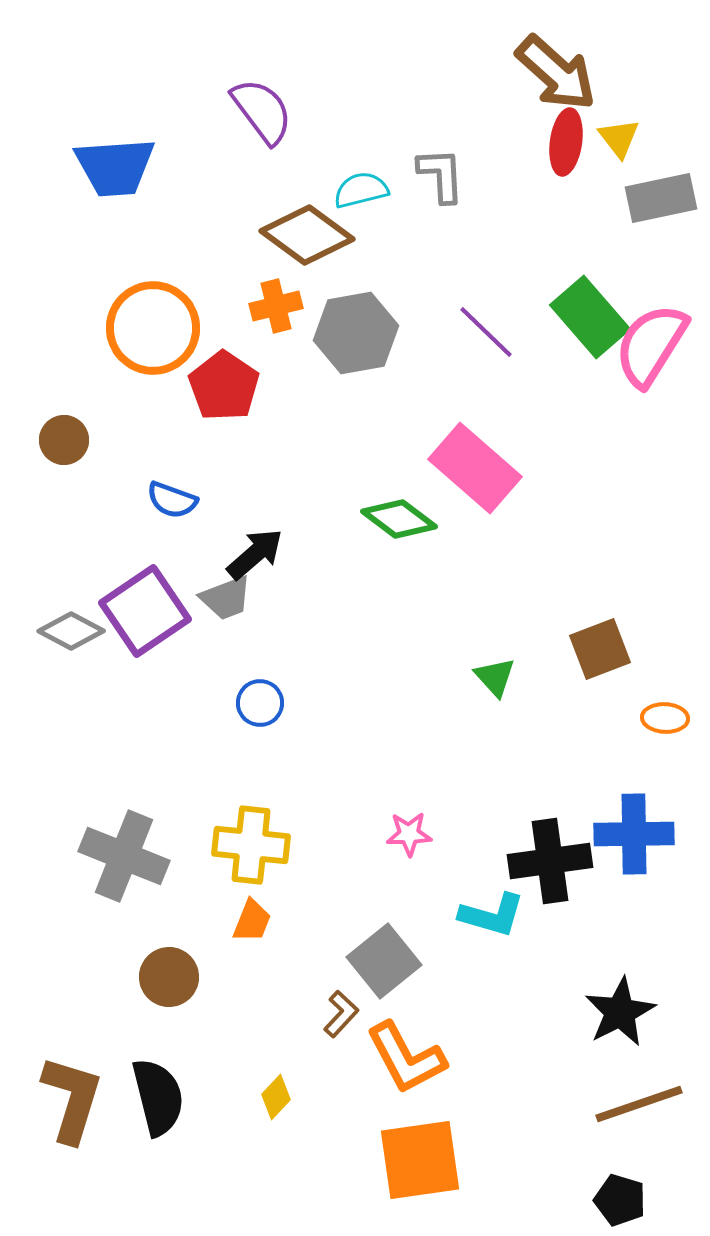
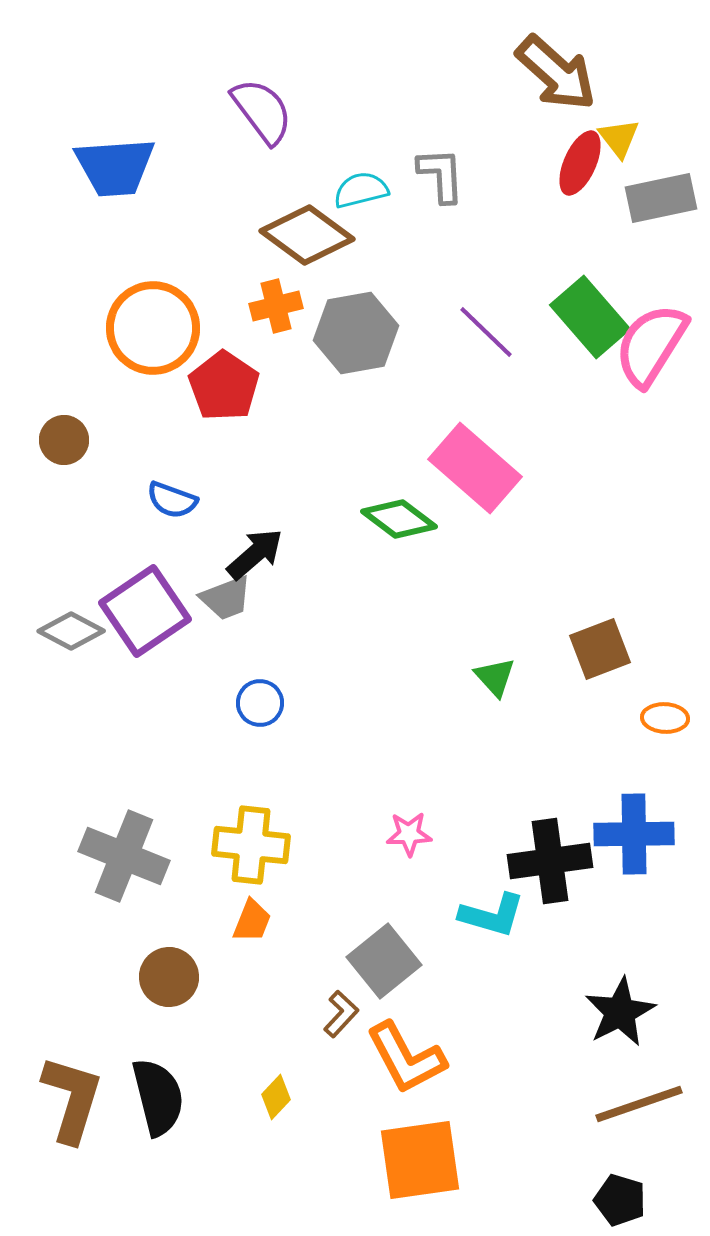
red ellipse at (566, 142): moved 14 px right, 21 px down; rotated 16 degrees clockwise
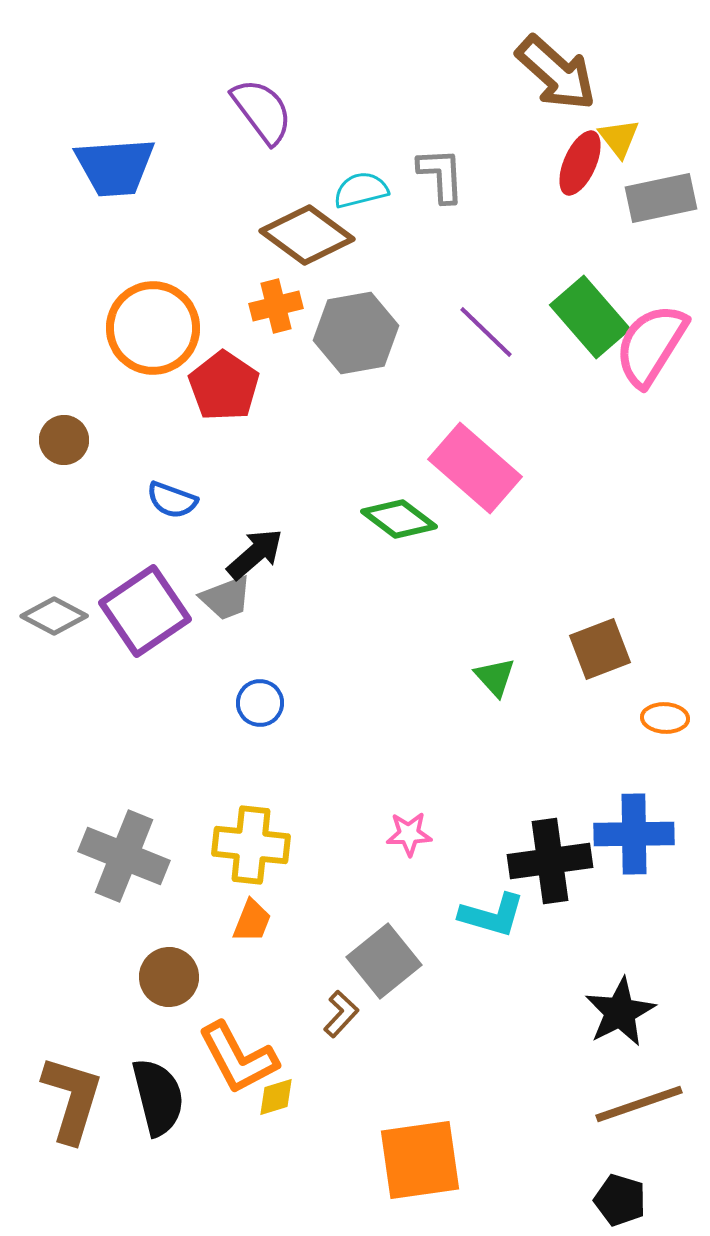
gray diamond at (71, 631): moved 17 px left, 15 px up
orange L-shape at (406, 1058): moved 168 px left
yellow diamond at (276, 1097): rotated 30 degrees clockwise
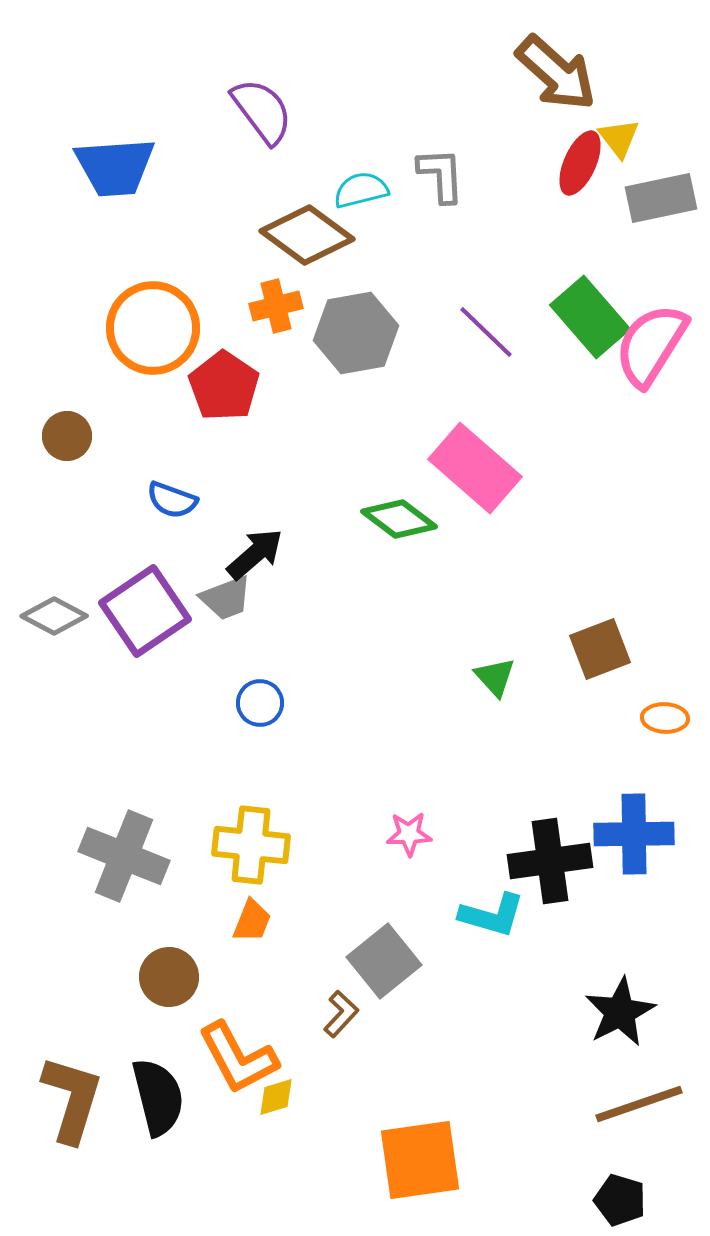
brown circle at (64, 440): moved 3 px right, 4 px up
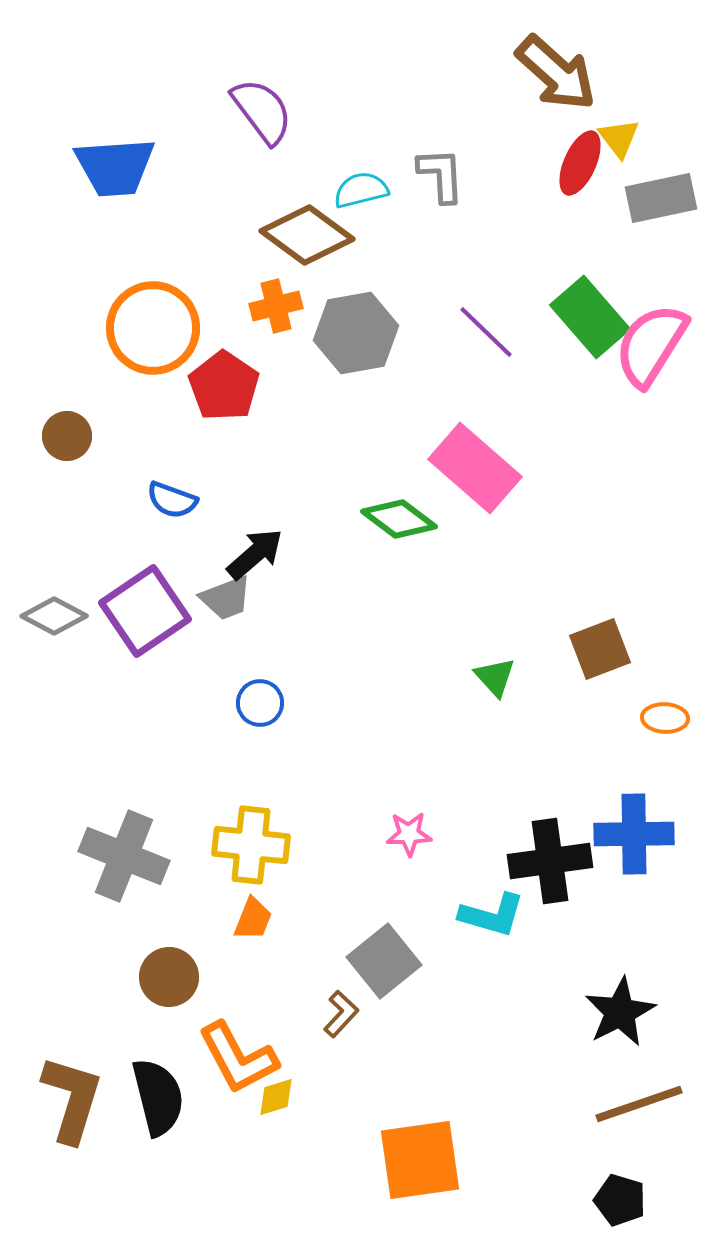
orange trapezoid at (252, 921): moved 1 px right, 2 px up
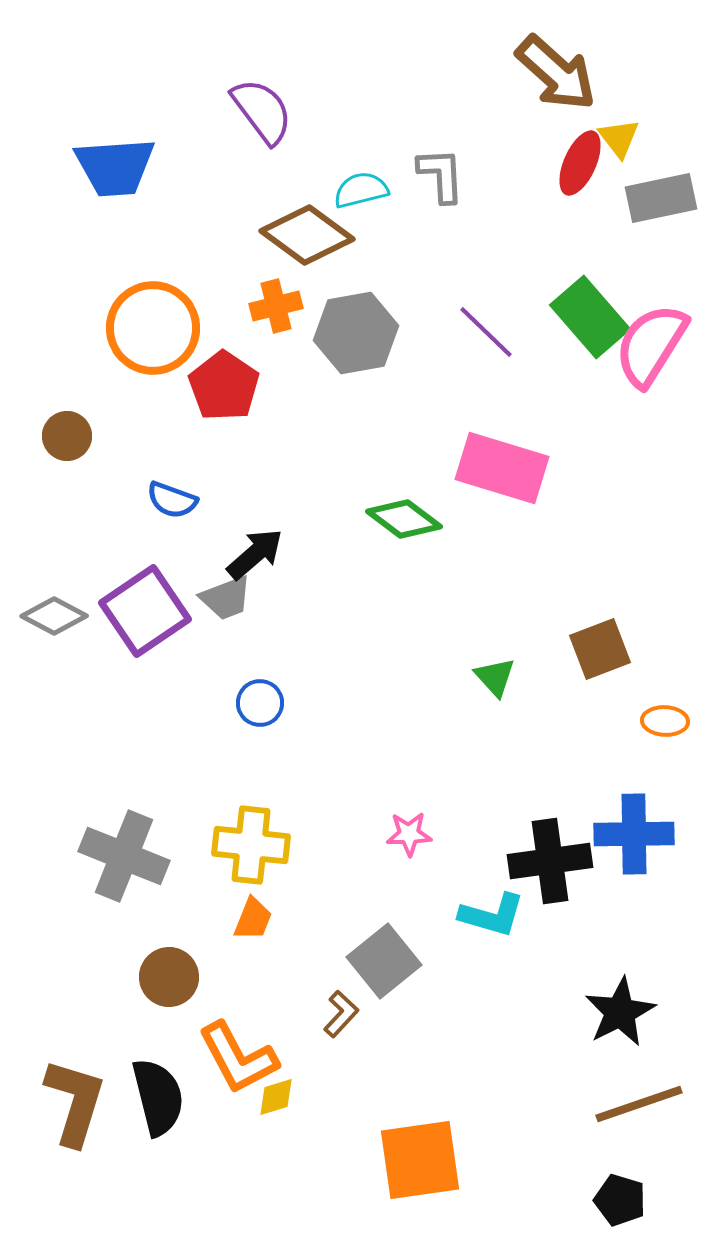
pink rectangle at (475, 468): moved 27 px right; rotated 24 degrees counterclockwise
green diamond at (399, 519): moved 5 px right
orange ellipse at (665, 718): moved 3 px down
brown L-shape at (72, 1099): moved 3 px right, 3 px down
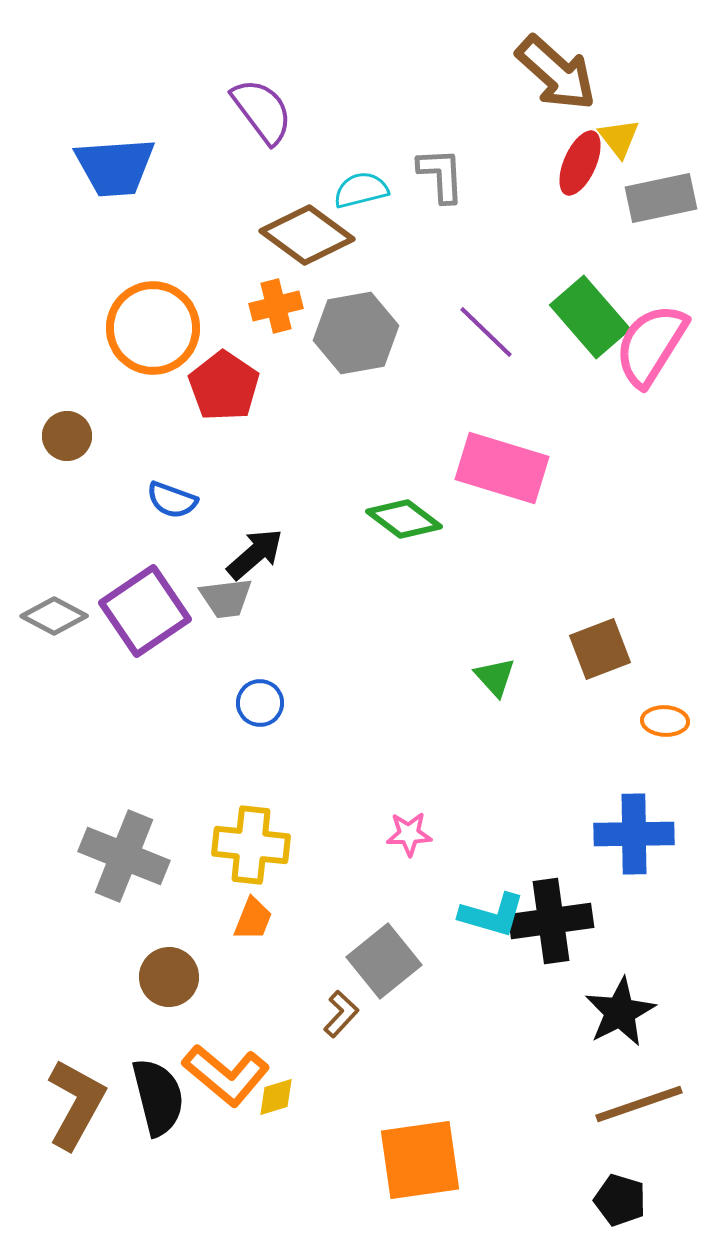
gray trapezoid at (226, 598): rotated 14 degrees clockwise
black cross at (550, 861): moved 1 px right, 60 px down
orange L-shape at (238, 1058): moved 12 px left, 17 px down; rotated 22 degrees counterclockwise
brown L-shape at (75, 1102): moved 1 px right, 2 px down; rotated 12 degrees clockwise
